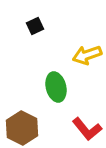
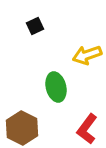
red L-shape: rotated 76 degrees clockwise
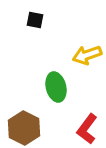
black square: moved 6 px up; rotated 36 degrees clockwise
brown hexagon: moved 2 px right
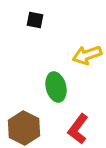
red L-shape: moved 9 px left
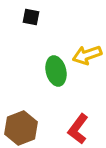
black square: moved 4 px left, 3 px up
green ellipse: moved 16 px up
brown hexagon: moved 3 px left; rotated 12 degrees clockwise
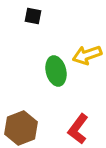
black square: moved 2 px right, 1 px up
